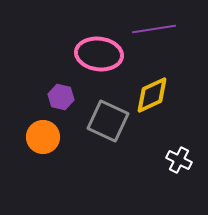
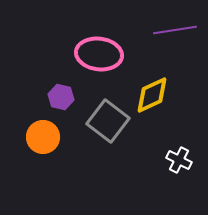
purple line: moved 21 px right, 1 px down
gray square: rotated 12 degrees clockwise
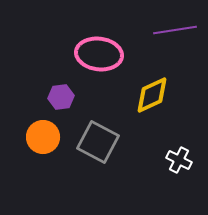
purple hexagon: rotated 20 degrees counterclockwise
gray square: moved 10 px left, 21 px down; rotated 9 degrees counterclockwise
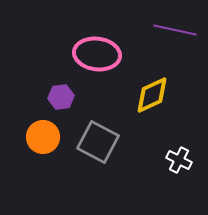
purple line: rotated 21 degrees clockwise
pink ellipse: moved 2 px left
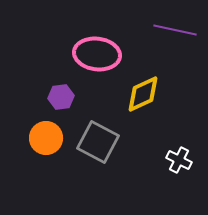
yellow diamond: moved 9 px left, 1 px up
orange circle: moved 3 px right, 1 px down
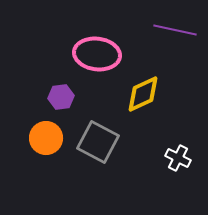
white cross: moved 1 px left, 2 px up
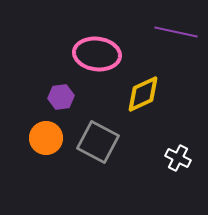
purple line: moved 1 px right, 2 px down
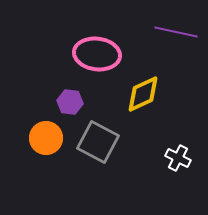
purple hexagon: moved 9 px right, 5 px down; rotated 15 degrees clockwise
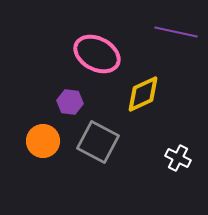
pink ellipse: rotated 21 degrees clockwise
orange circle: moved 3 px left, 3 px down
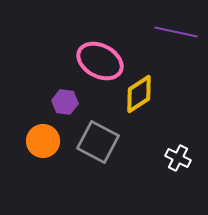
pink ellipse: moved 3 px right, 7 px down
yellow diamond: moved 4 px left; rotated 9 degrees counterclockwise
purple hexagon: moved 5 px left
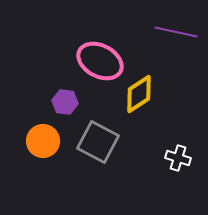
white cross: rotated 10 degrees counterclockwise
